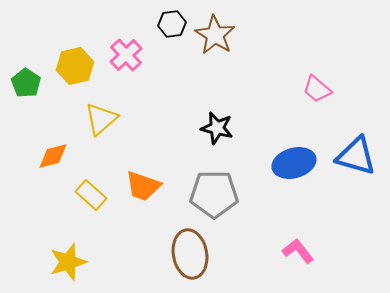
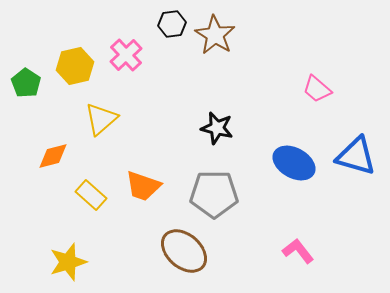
blue ellipse: rotated 45 degrees clockwise
brown ellipse: moved 6 px left, 3 px up; rotated 39 degrees counterclockwise
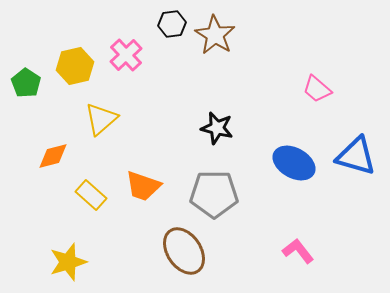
brown ellipse: rotated 15 degrees clockwise
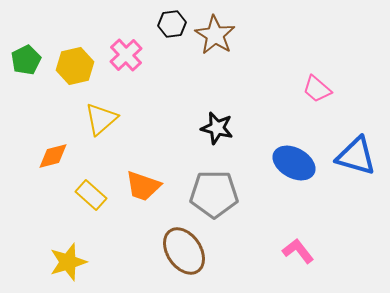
green pentagon: moved 23 px up; rotated 12 degrees clockwise
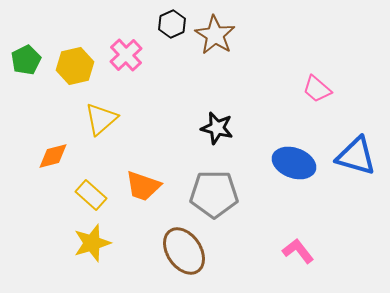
black hexagon: rotated 16 degrees counterclockwise
blue ellipse: rotated 9 degrees counterclockwise
yellow star: moved 24 px right, 19 px up
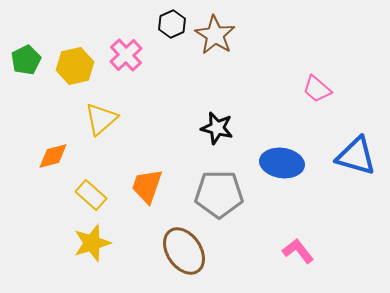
blue ellipse: moved 12 px left; rotated 12 degrees counterclockwise
orange trapezoid: moved 4 px right; rotated 90 degrees clockwise
gray pentagon: moved 5 px right
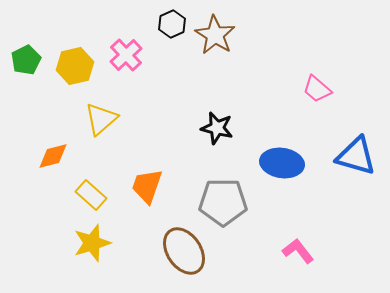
gray pentagon: moved 4 px right, 8 px down
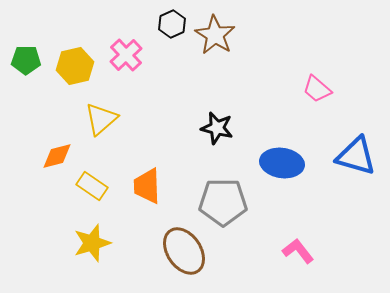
green pentagon: rotated 28 degrees clockwise
orange diamond: moved 4 px right
orange trapezoid: rotated 21 degrees counterclockwise
yellow rectangle: moved 1 px right, 9 px up; rotated 8 degrees counterclockwise
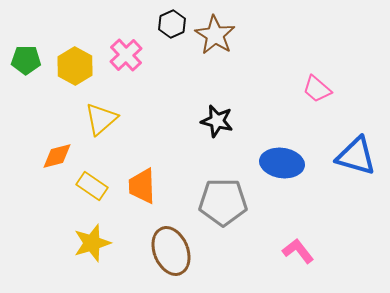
yellow hexagon: rotated 18 degrees counterclockwise
black star: moved 7 px up
orange trapezoid: moved 5 px left
brown ellipse: moved 13 px left; rotated 12 degrees clockwise
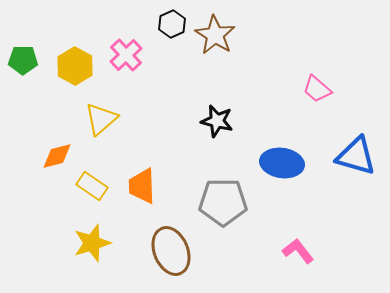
green pentagon: moved 3 px left
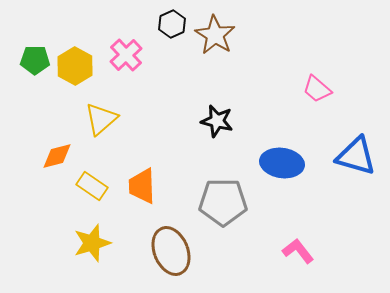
green pentagon: moved 12 px right
